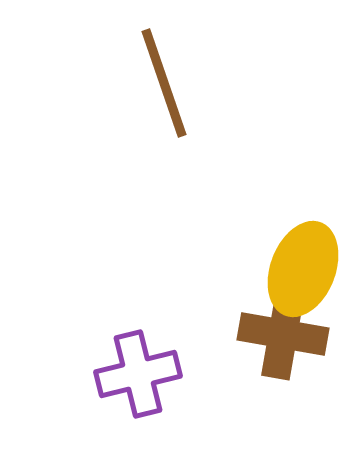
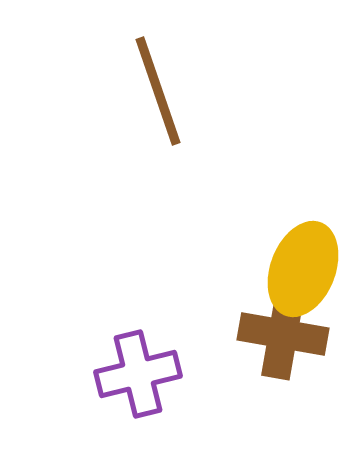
brown line: moved 6 px left, 8 px down
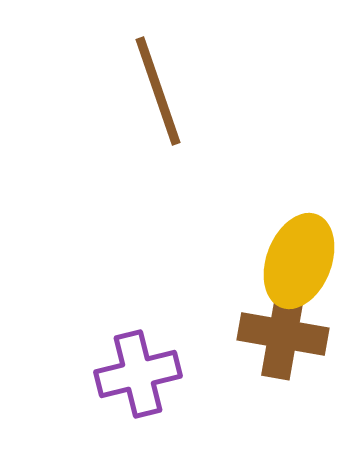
yellow ellipse: moved 4 px left, 8 px up
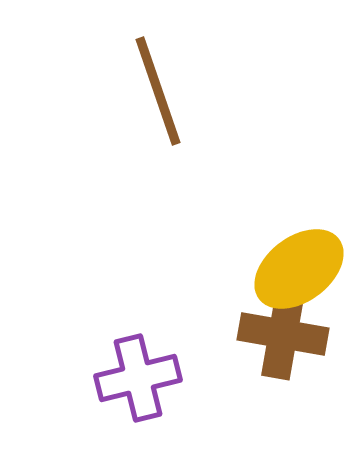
yellow ellipse: moved 8 px down; rotated 32 degrees clockwise
purple cross: moved 4 px down
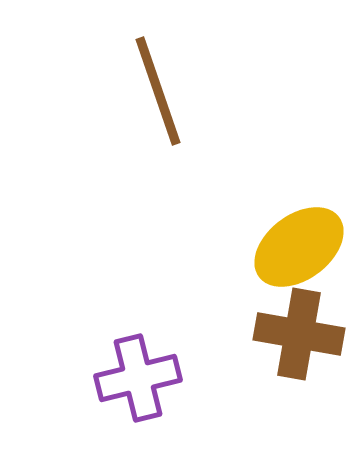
yellow ellipse: moved 22 px up
brown cross: moved 16 px right
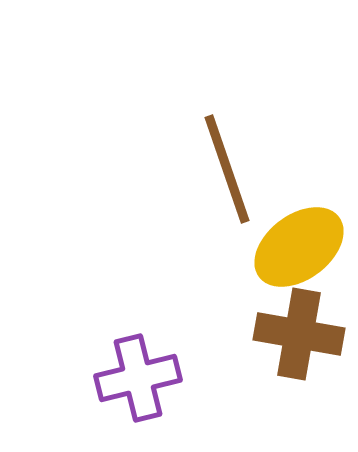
brown line: moved 69 px right, 78 px down
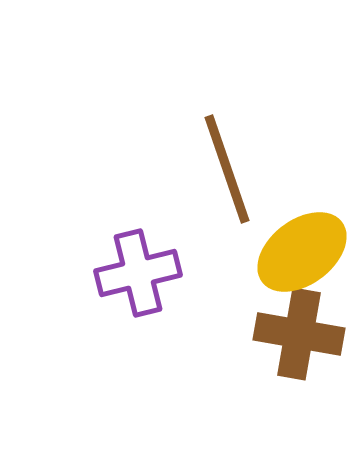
yellow ellipse: moved 3 px right, 5 px down
purple cross: moved 105 px up
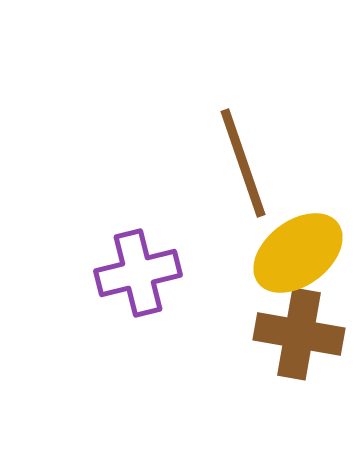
brown line: moved 16 px right, 6 px up
yellow ellipse: moved 4 px left, 1 px down
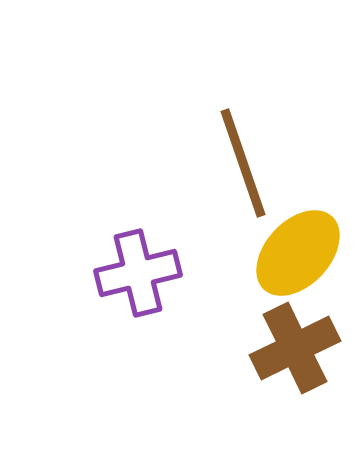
yellow ellipse: rotated 10 degrees counterclockwise
brown cross: moved 4 px left, 14 px down; rotated 36 degrees counterclockwise
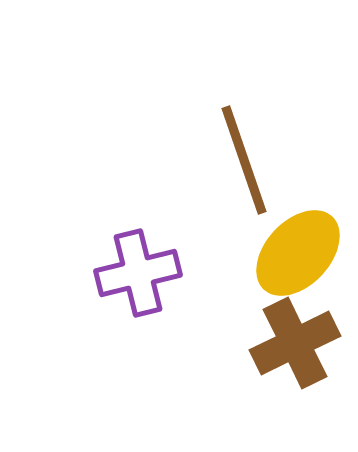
brown line: moved 1 px right, 3 px up
brown cross: moved 5 px up
